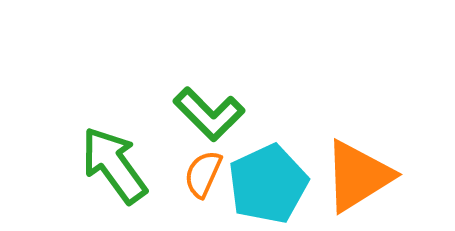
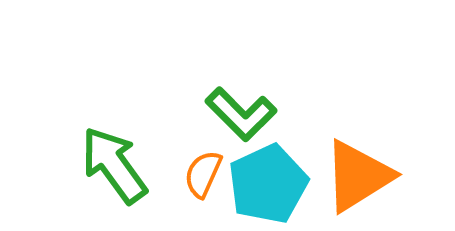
green L-shape: moved 32 px right
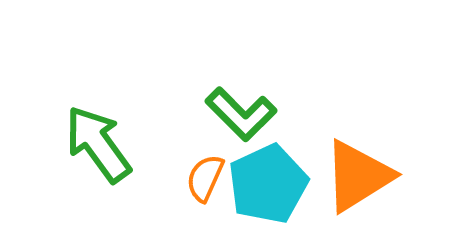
green arrow: moved 16 px left, 21 px up
orange semicircle: moved 2 px right, 4 px down
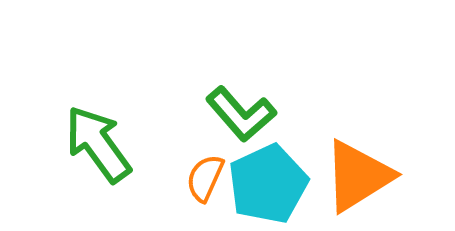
green L-shape: rotated 4 degrees clockwise
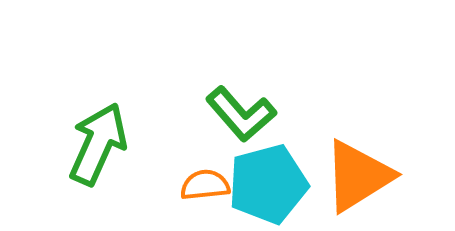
green arrow: rotated 60 degrees clockwise
orange semicircle: moved 7 px down; rotated 60 degrees clockwise
cyan pentagon: rotated 10 degrees clockwise
